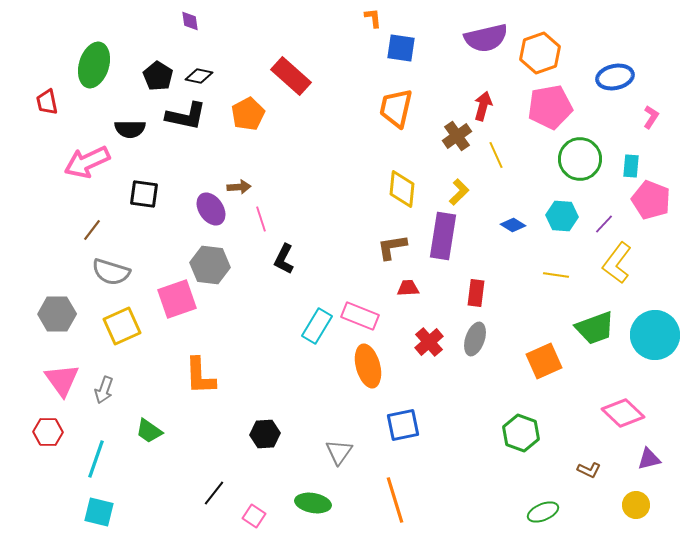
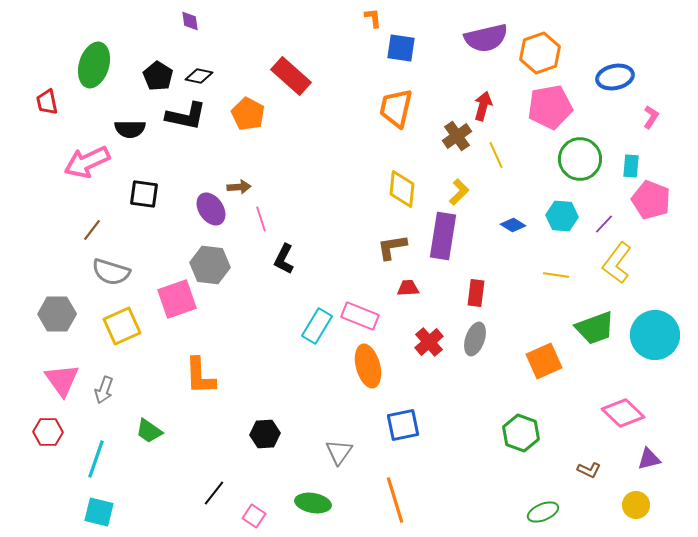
orange pentagon at (248, 114): rotated 16 degrees counterclockwise
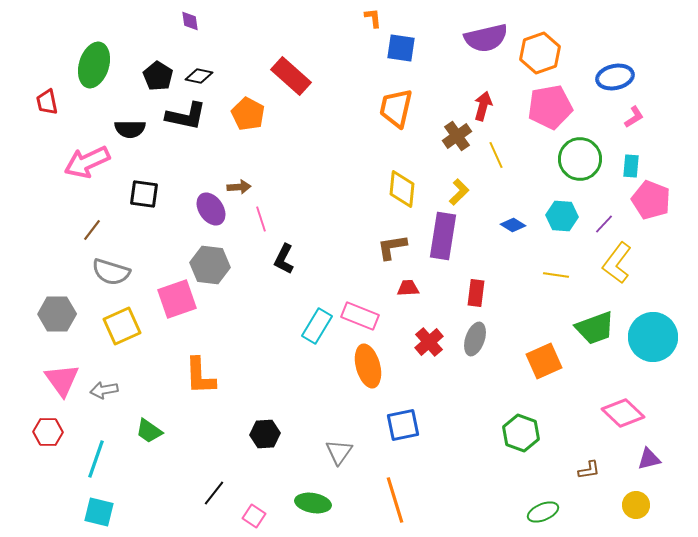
pink L-shape at (651, 117): moved 17 px left; rotated 25 degrees clockwise
cyan circle at (655, 335): moved 2 px left, 2 px down
gray arrow at (104, 390): rotated 60 degrees clockwise
brown L-shape at (589, 470): rotated 35 degrees counterclockwise
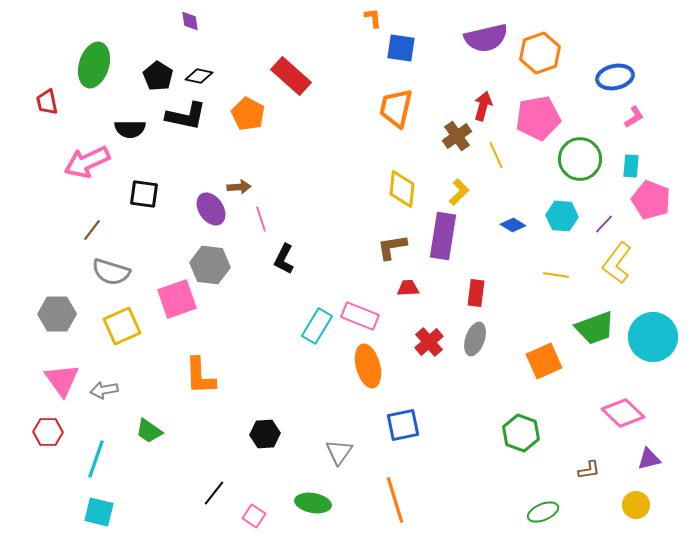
pink pentagon at (550, 107): moved 12 px left, 11 px down
